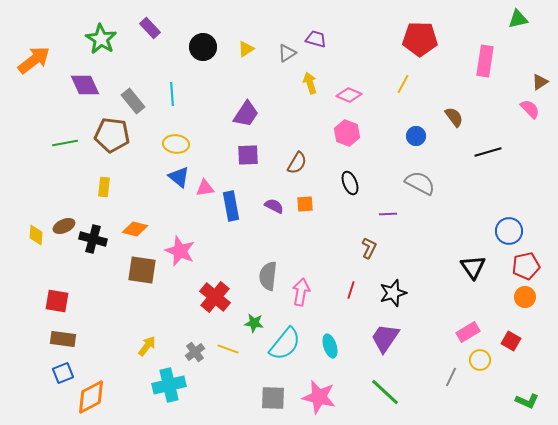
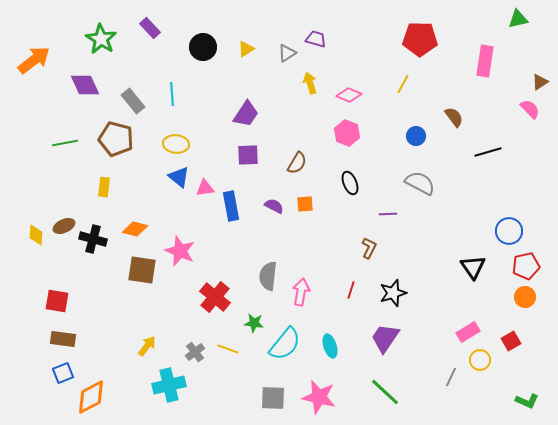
brown pentagon at (112, 135): moved 4 px right, 4 px down; rotated 8 degrees clockwise
red square at (511, 341): rotated 30 degrees clockwise
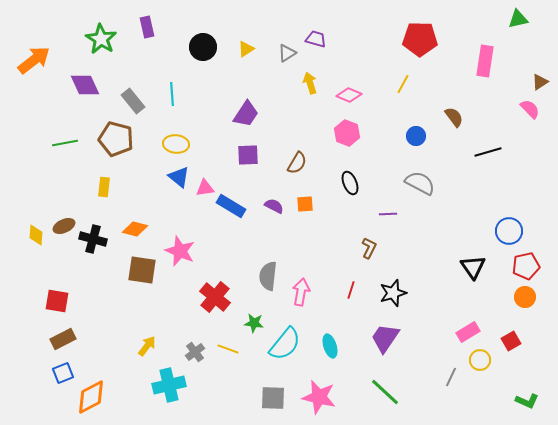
purple rectangle at (150, 28): moved 3 px left, 1 px up; rotated 30 degrees clockwise
blue rectangle at (231, 206): rotated 48 degrees counterclockwise
brown rectangle at (63, 339): rotated 35 degrees counterclockwise
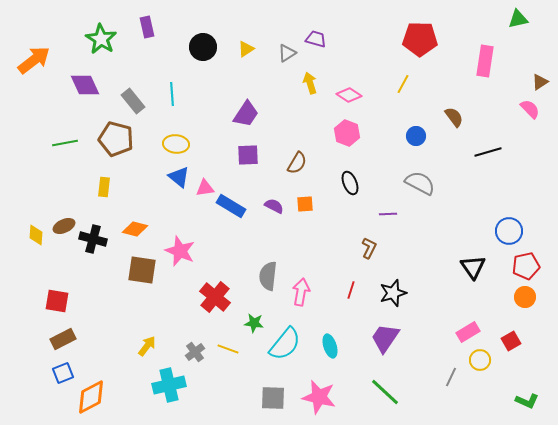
pink diamond at (349, 95): rotated 10 degrees clockwise
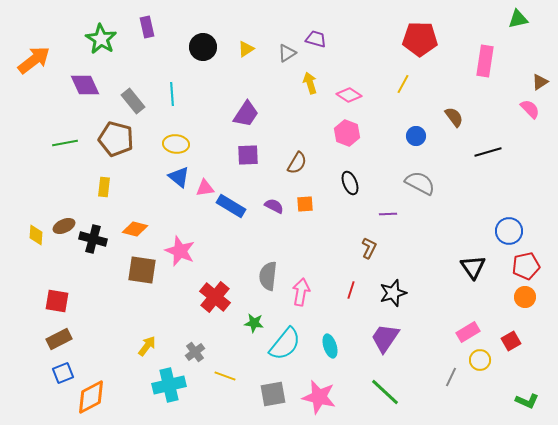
brown rectangle at (63, 339): moved 4 px left
yellow line at (228, 349): moved 3 px left, 27 px down
gray square at (273, 398): moved 4 px up; rotated 12 degrees counterclockwise
